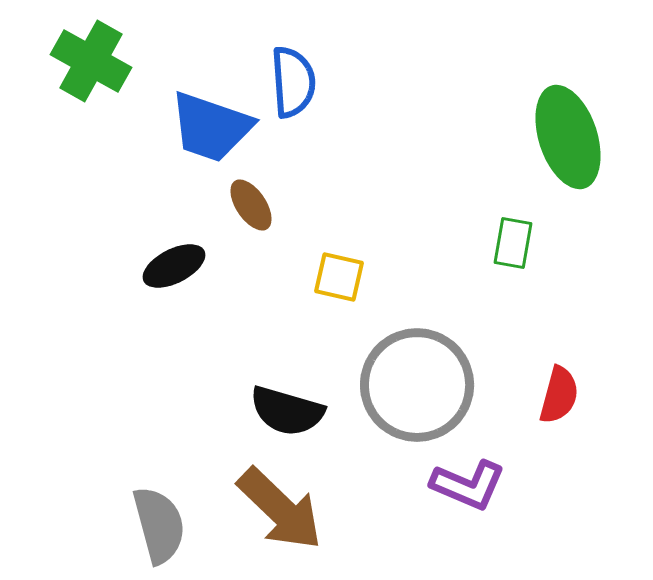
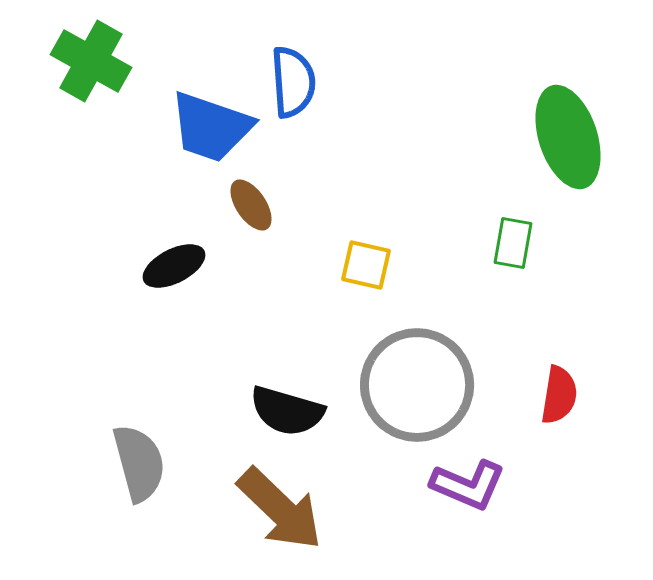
yellow square: moved 27 px right, 12 px up
red semicircle: rotated 6 degrees counterclockwise
gray semicircle: moved 20 px left, 62 px up
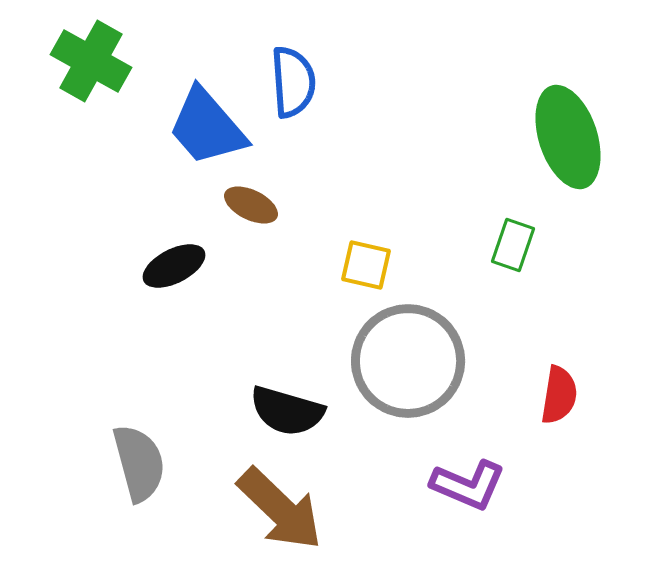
blue trapezoid: moved 4 px left; rotated 30 degrees clockwise
brown ellipse: rotated 30 degrees counterclockwise
green rectangle: moved 2 px down; rotated 9 degrees clockwise
gray circle: moved 9 px left, 24 px up
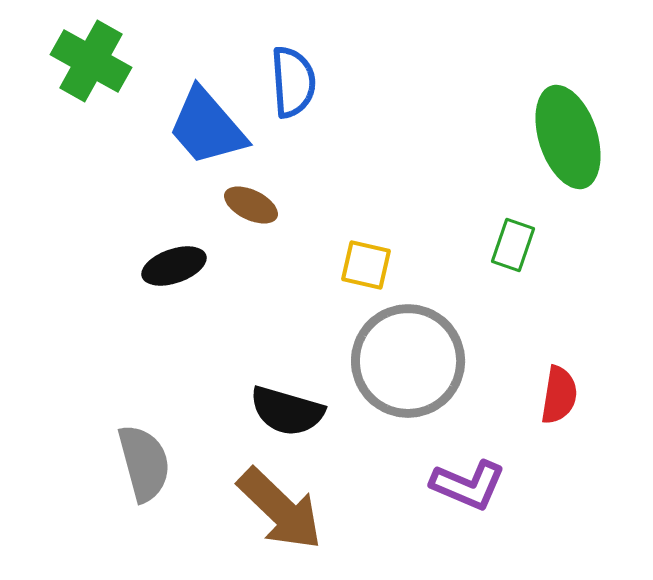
black ellipse: rotated 8 degrees clockwise
gray semicircle: moved 5 px right
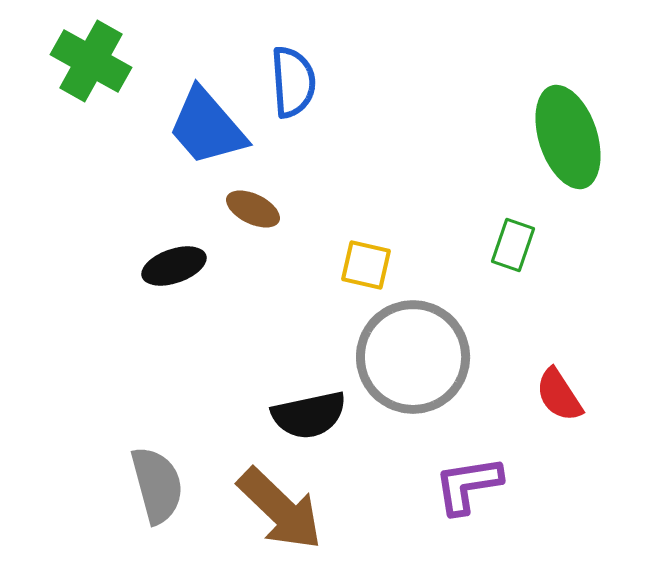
brown ellipse: moved 2 px right, 4 px down
gray circle: moved 5 px right, 4 px up
red semicircle: rotated 138 degrees clockwise
black semicircle: moved 22 px right, 4 px down; rotated 28 degrees counterclockwise
gray semicircle: moved 13 px right, 22 px down
purple L-shape: rotated 148 degrees clockwise
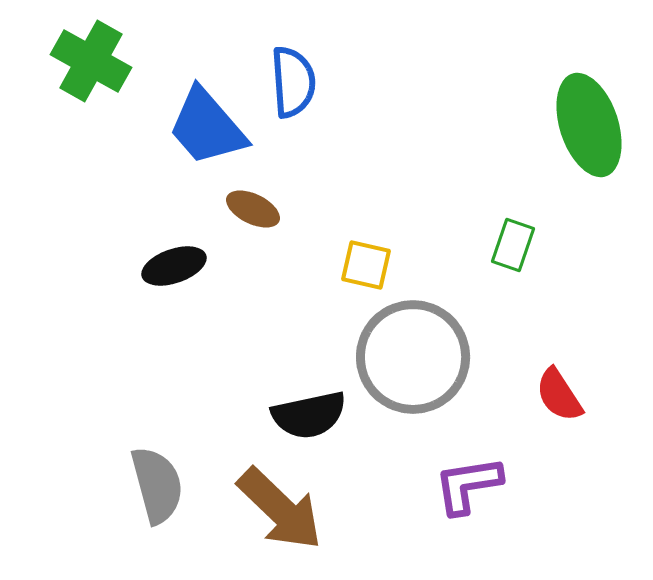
green ellipse: moved 21 px right, 12 px up
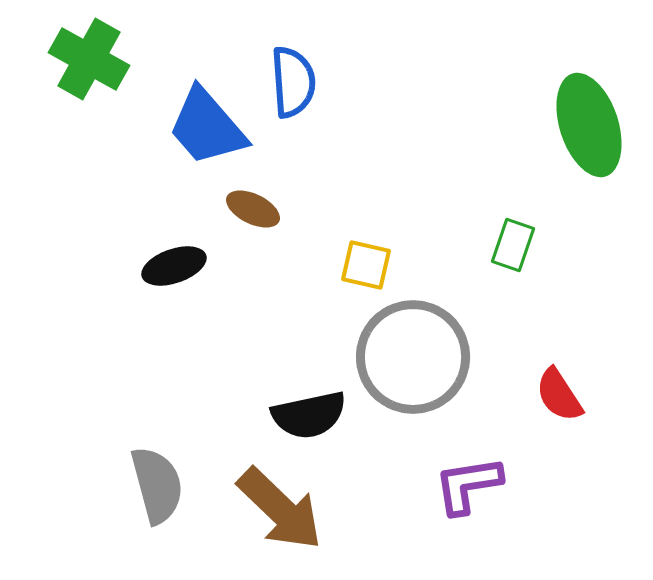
green cross: moved 2 px left, 2 px up
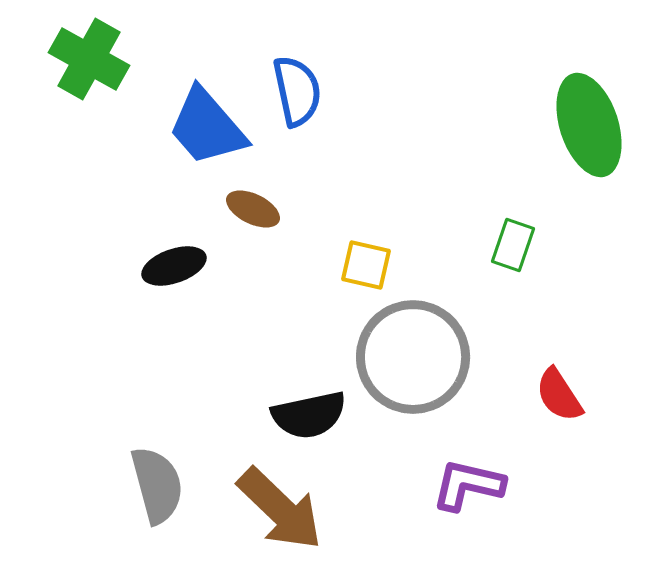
blue semicircle: moved 4 px right, 9 px down; rotated 8 degrees counterclockwise
purple L-shape: rotated 22 degrees clockwise
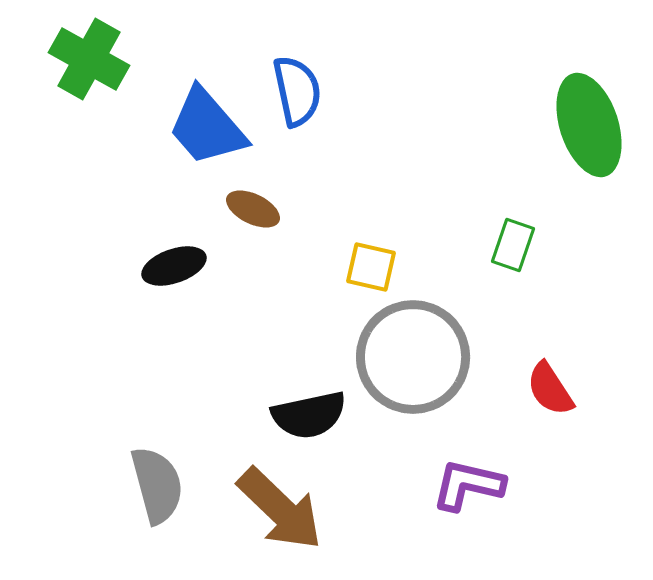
yellow square: moved 5 px right, 2 px down
red semicircle: moved 9 px left, 6 px up
